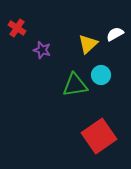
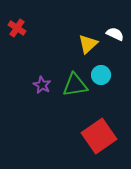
white semicircle: rotated 54 degrees clockwise
purple star: moved 35 px down; rotated 12 degrees clockwise
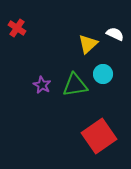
cyan circle: moved 2 px right, 1 px up
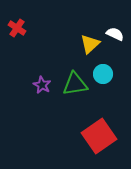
yellow triangle: moved 2 px right
green triangle: moved 1 px up
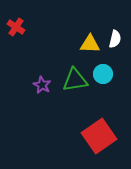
red cross: moved 1 px left, 1 px up
white semicircle: moved 5 px down; rotated 78 degrees clockwise
yellow triangle: rotated 45 degrees clockwise
green triangle: moved 4 px up
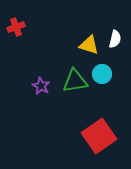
red cross: rotated 36 degrees clockwise
yellow triangle: moved 1 px left, 1 px down; rotated 15 degrees clockwise
cyan circle: moved 1 px left
green triangle: moved 1 px down
purple star: moved 1 px left, 1 px down
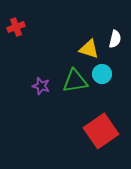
yellow triangle: moved 4 px down
purple star: rotated 12 degrees counterclockwise
red square: moved 2 px right, 5 px up
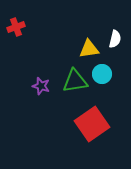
yellow triangle: rotated 25 degrees counterclockwise
red square: moved 9 px left, 7 px up
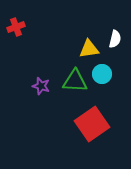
green triangle: rotated 12 degrees clockwise
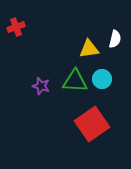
cyan circle: moved 5 px down
